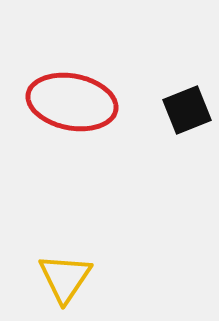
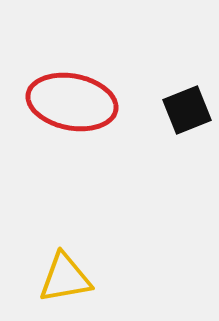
yellow triangle: rotated 46 degrees clockwise
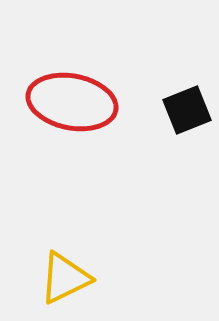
yellow triangle: rotated 16 degrees counterclockwise
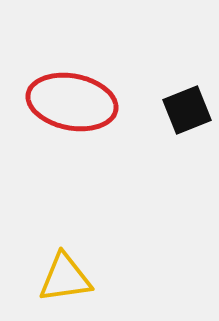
yellow triangle: rotated 18 degrees clockwise
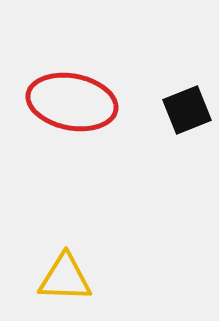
yellow triangle: rotated 10 degrees clockwise
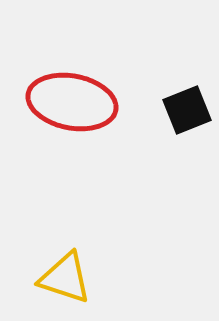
yellow triangle: rotated 16 degrees clockwise
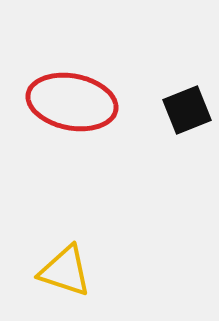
yellow triangle: moved 7 px up
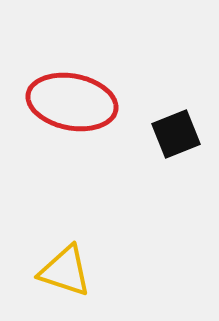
black square: moved 11 px left, 24 px down
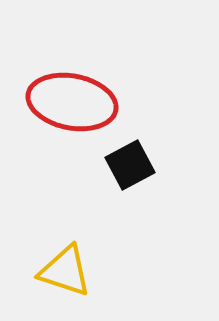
black square: moved 46 px left, 31 px down; rotated 6 degrees counterclockwise
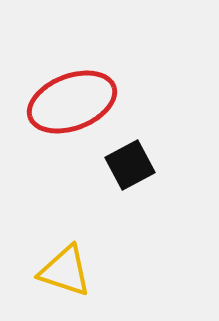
red ellipse: rotated 32 degrees counterclockwise
